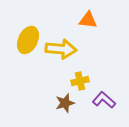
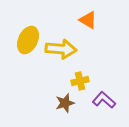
orange triangle: rotated 24 degrees clockwise
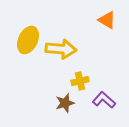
orange triangle: moved 19 px right
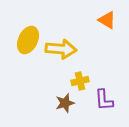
purple L-shape: rotated 135 degrees counterclockwise
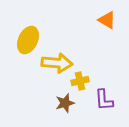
yellow arrow: moved 4 px left, 14 px down
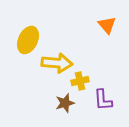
orange triangle: moved 5 px down; rotated 18 degrees clockwise
purple L-shape: moved 1 px left
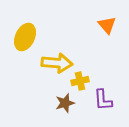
yellow ellipse: moved 3 px left, 3 px up
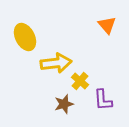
yellow ellipse: rotated 52 degrees counterclockwise
yellow arrow: moved 1 px left; rotated 12 degrees counterclockwise
yellow cross: rotated 36 degrees counterclockwise
brown star: moved 1 px left, 1 px down
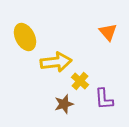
orange triangle: moved 1 px right, 7 px down
yellow arrow: moved 1 px up
purple L-shape: moved 1 px right, 1 px up
